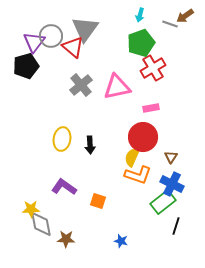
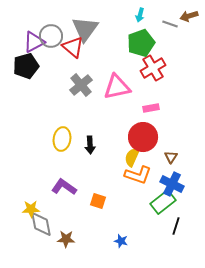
brown arrow: moved 4 px right; rotated 18 degrees clockwise
purple triangle: rotated 25 degrees clockwise
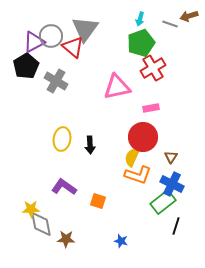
cyan arrow: moved 4 px down
black pentagon: rotated 15 degrees counterclockwise
gray cross: moved 25 px left, 4 px up; rotated 20 degrees counterclockwise
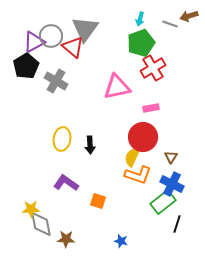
purple L-shape: moved 2 px right, 4 px up
black line: moved 1 px right, 2 px up
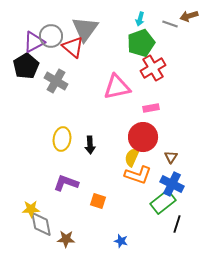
purple L-shape: rotated 15 degrees counterclockwise
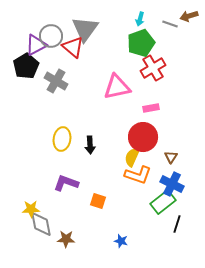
purple triangle: moved 2 px right, 3 px down
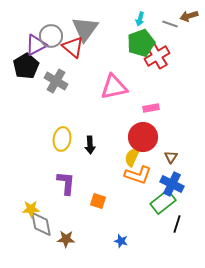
red cross: moved 4 px right, 12 px up
pink triangle: moved 3 px left
purple L-shape: rotated 75 degrees clockwise
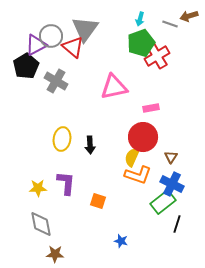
yellow star: moved 7 px right, 21 px up
brown star: moved 11 px left, 15 px down
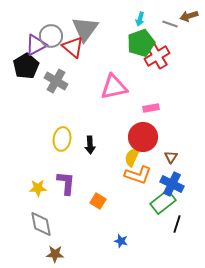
orange square: rotated 14 degrees clockwise
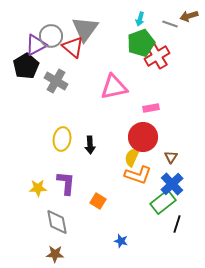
blue cross: rotated 20 degrees clockwise
gray diamond: moved 16 px right, 2 px up
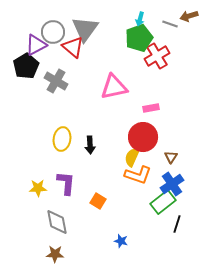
gray circle: moved 2 px right, 4 px up
green pentagon: moved 2 px left, 5 px up
blue cross: rotated 10 degrees clockwise
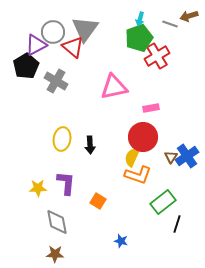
blue cross: moved 15 px right, 28 px up
